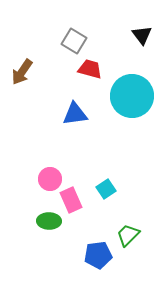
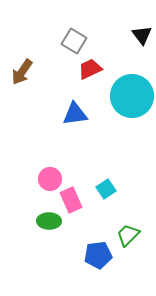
red trapezoid: rotated 40 degrees counterclockwise
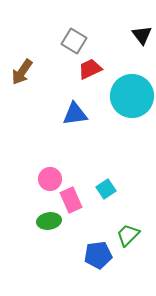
green ellipse: rotated 10 degrees counterclockwise
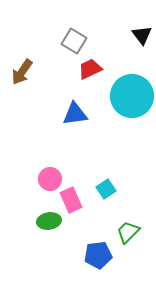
green trapezoid: moved 3 px up
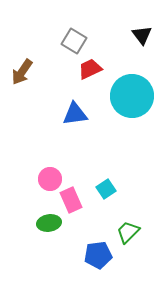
green ellipse: moved 2 px down
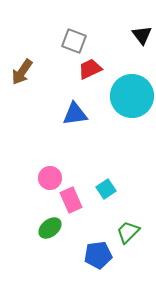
gray square: rotated 10 degrees counterclockwise
pink circle: moved 1 px up
green ellipse: moved 1 px right, 5 px down; rotated 30 degrees counterclockwise
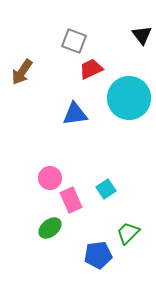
red trapezoid: moved 1 px right
cyan circle: moved 3 px left, 2 px down
green trapezoid: moved 1 px down
